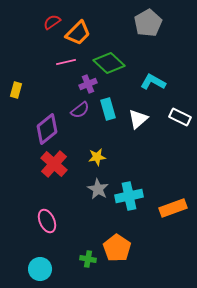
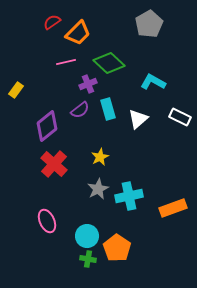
gray pentagon: moved 1 px right, 1 px down
yellow rectangle: rotated 21 degrees clockwise
purple diamond: moved 3 px up
yellow star: moved 3 px right; rotated 18 degrees counterclockwise
gray star: rotated 15 degrees clockwise
cyan circle: moved 47 px right, 33 px up
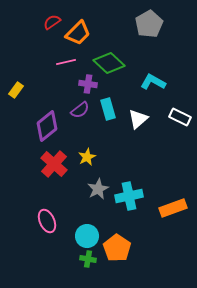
purple cross: rotated 30 degrees clockwise
yellow star: moved 13 px left
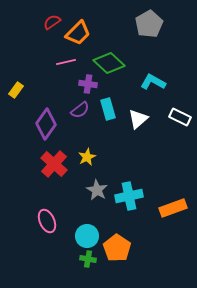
purple diamond: moved 1 px left, 2 px up; rotated 16 degrees counterclockwise
gray star: moved 1 px left, 1 px down; rotated 15 degrees counterclockwise
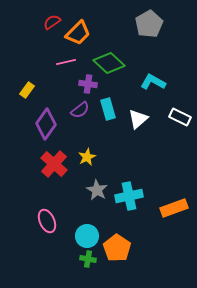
yellow rectangle: moved 11 px right
orange rectangle: moved 1 px right
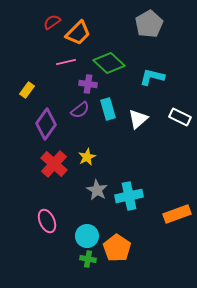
cyan L-shape: moved 1 px left, 5 px up; rotated 15 degrees counterclockwise
orange rectangle: moved 3 px right, 6 px down
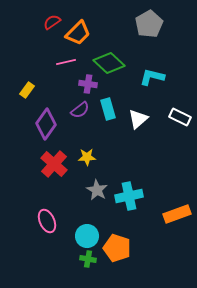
yellow star: rotated 24 degrees clockwise
orange pentagon: rotated 16 degrees counterclockwise
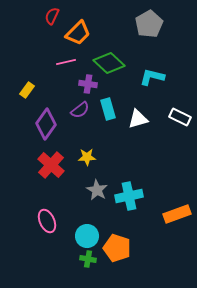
red semicircle: moved 6 px up; rotated 30 degrees counterclockwise
white triangle: rotated 25 degrees clockwise
red cross: moved 3 px left, 1 px down
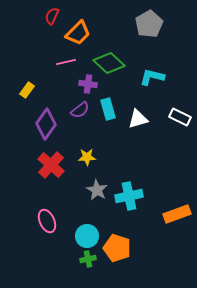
green cross: rotated 21 degrees counterclockwise
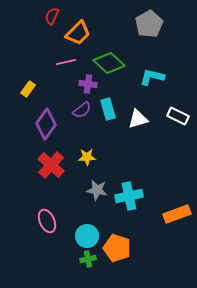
yellow rectangle: moved 1 px right, 1 px up
purple semicircle: moved 2 px right
white rectangle: moved 2 px left, 1 px up
gray star: rotated 20 degrees counterclockwise
